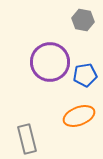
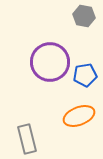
gray hexagon: moved 1 px right, 4 px up
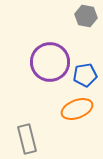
gray hexagon: moved 2 px right
orange ellipse: moved 2 px left, 7 px up
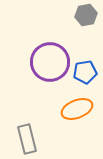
gray hexagon: moved 1 px up; rotated 20 degrees counterclockwise
blue pentagon: moved 3 px up
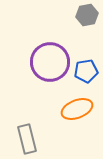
gray hexagon: moved 1 px right
blue pentagon: moved 1 px right, 1 px up
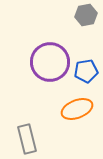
gray hexagon: moved 1 px left
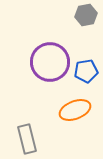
orange ellipse: moved 2 px left, 1 px down
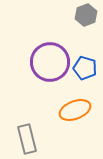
gray hexagon: rotated 10 degrees counterclockwise
blue pentagon: moved 1 px left, 3 px up; rotated 25 degrees clockwise
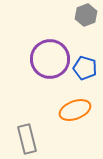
purple circle: moved 3 px up
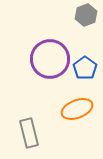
blue pentagon: rotated 20 degrees clockwise
orange ellipse: moved 2 px right, 1 px up
gray rectangle: moved 2 px right, 6 px up
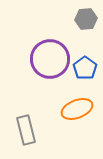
gray hexagon: moved 4 px down; rotated 15 degrees clockwise
gray rectangle: moved 3 px left, 3 px up
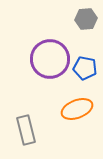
blue pentagon: rotated 25 degrees counterclockwise
